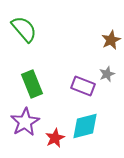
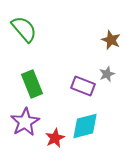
brown star: rotated 24 degrees counterclockwise
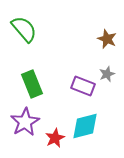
brown star: moved 4 px left, 1 px up
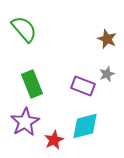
red star: moved 1 px left, 2 px down
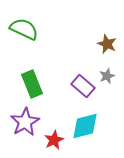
green semicircle: rotated 24 degrees counterclockwise
brown star: moved 5 px down
gray star: moved 2 px down
purple rectangle: rotated 20 degrees clockwise
